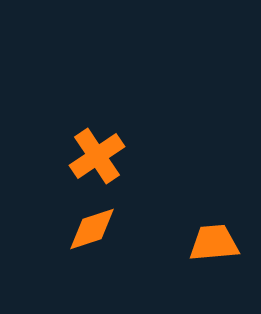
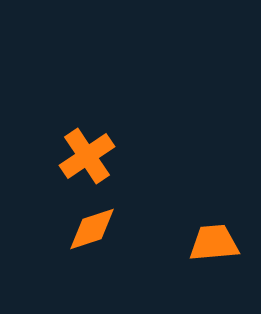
orange cross: moved 10 px left
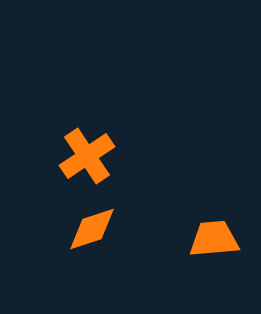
orange trapezoid: moved 4 px up
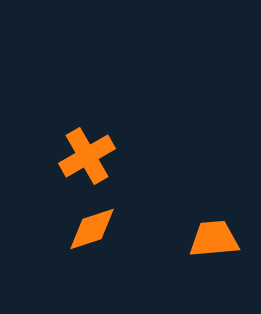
orange cross: rotated 4 degrees clockwise
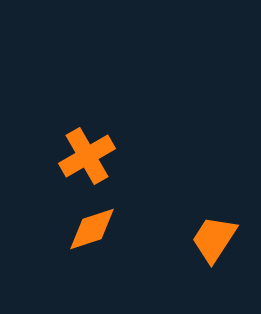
orange trapezoid: rotated 52 degrees counterclockwise
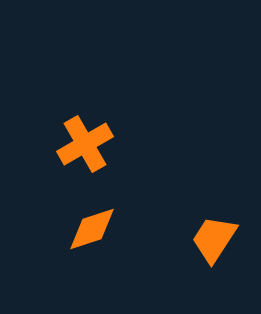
orange cross: moved 2 px left, 12 px up
